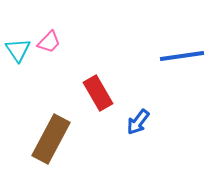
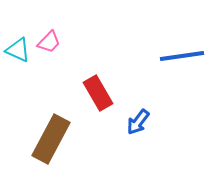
cyan triangle: rotated 32 degrees counterclockwise
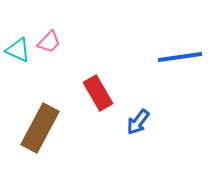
blue line: moved 2 px left, 1 px down
brown rectangle: moved 11 px left, 11 px up
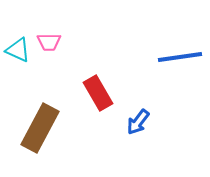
pink trapezoid: rotated 45 degrees clockwise
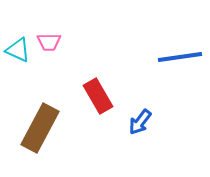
red rectangle: moved 3 px down
blue arrow: moved 2 px right
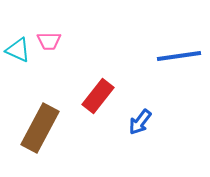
pink trapezoid: moved 1 px up
blue line: moved 1 px left, 1 px up
red rectangle: rotated 68 degrees clockwise
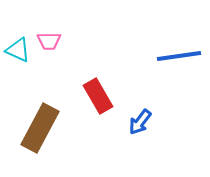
red rectangle: rotated 68 degrees counterclockwise
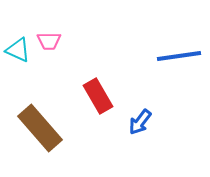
brown rectangle: rotated 69 degrees counterclockwise
